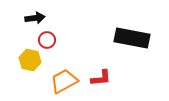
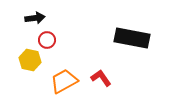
red L-shape: rotated 120 degrees counterclockwise
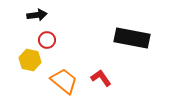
black arrow: moved 2 px right, 3 px up
orange trapezoid: rotated 68 degrees clockwise
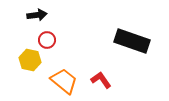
black rectangle: moved 3 px down; rotated 8 degrees clockwise
red L-shape: moved 2 px down
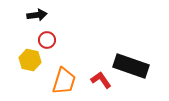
black rectangle: moved 1 px left, 25 px down
orange trapezoid: rotated 68 degrees clockwise
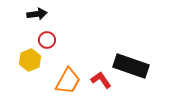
black arrow: moved 1 px up
yellow hexagon: rotated 25 degrees clockwise
orange trapezoid: moved 4 px right; rotated 12 degrees clockwise
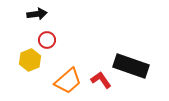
orange trapezoid: rotated 20 degrees clockwise
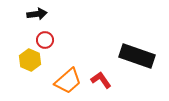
red circle: moved 2 px left
yellow hexagon: rotated 15 degrees counterclockwise
black rectangle: moved 6 px right, 10 px up
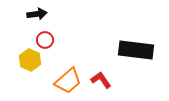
black rectangle: moved 1 px left, 6 px up; rotated 12 degrees counterclockwise
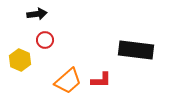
yellow hexagon: moved 10 px left
red L-shape: rotated 125 degrees clockwise
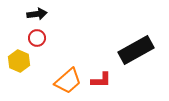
red circle: moved 8 px left, 2 px up
black rectangle: rotated 36 degrees counterclockwise
yellow hexagon: moved 1 px left, 1 px down
